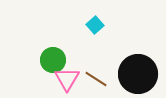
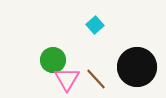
black circle: moved 1 px left, 7 px up
brown line: rotated 15 degrees clockwise
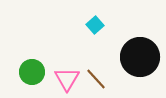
green circle: moved 21 px left, 12 px down
black circle: moved 3 px right, 10 px up
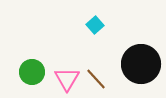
black circle: moved 1 px right, 7 px down
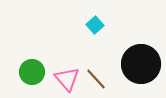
pink triangle: rotated 12 degrees counterclockwise
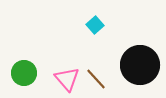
black circle: moved 1 px left, 1 px down
green circle: moved 8 px left, 1 px down
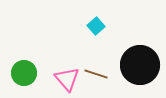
cyan square: moved 1 px right, 1 px down
brown line: moved 5 px up; rotated 30 degrees counterclockwise
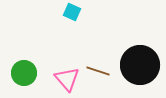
cyan square: moved 24 px left, 14 px up; rotated 24 degrees counterclockwise
brown line: moved 2 px right, 3 px up
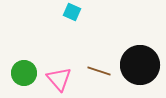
brown line: moved 1 px right
pink triangle: moved 8 px left
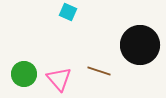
cyan square: moved 4 px left
black circle: moved 20 px up
green circle: moved 1 px down
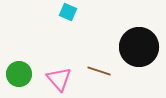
black circle: moved 1 px left, 2 px down
green circle: moved 5 px left
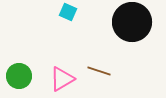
black circle: moved 7 px left, 25 px up
green circle: moved 2 px down
pink triangle: moved 3 px right; rotated 40 degrees clockwise
